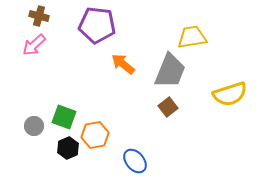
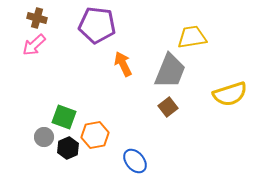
brown cross: moved 2 px left, 2 px down
orange arrow: rotated 25 degrees clockwise
gray circle: moved 10 px right, 11 px down
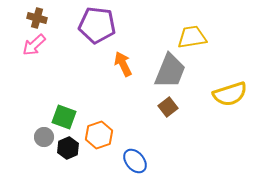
orange hexagon: moved 4 px right; rotated 8 degrees counterclockwise
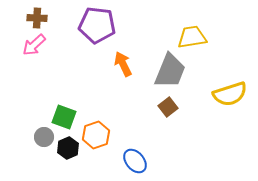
brown cross: rotated 12 degrees counterclockwise
orange hexagon: moved 3 px left
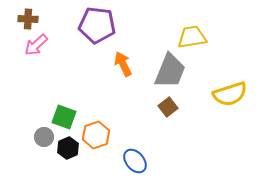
brown cross: moved 9 px left, 1 px down
pink arrow: moved 2 px right
